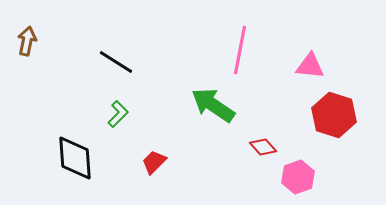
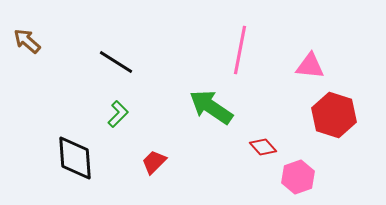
brown arrow: rotated 60 degrees counterclockwise
green arrow: moved 2 px left, 2 px down
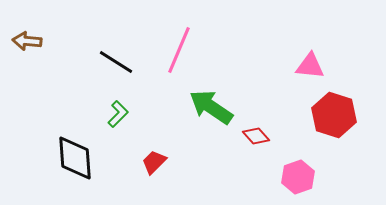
brown arrow: rotated 36 degrees counterclockwise
pink line: moved 61 px left; rotated 12 degrees clockwise
red diamond: moved 7 px left, 11 px up
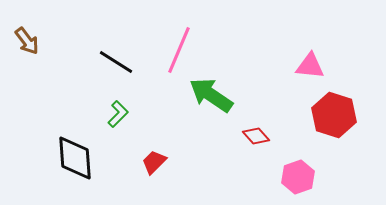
brown arrow: rotated 132 degrees counterclockwise
green arrow: moved 12 px up
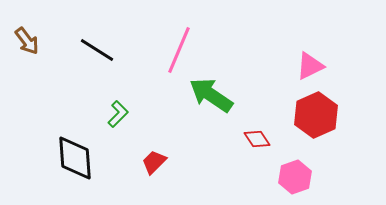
black line: moved 19 px left, 12 px up
pink triangle: rotated 32 degrees counterclockwise
red hexagon: moved 18 px left; rotated 18 degrees clockwise
red diamond: moved 1 px right, 3 px down; rotated 8 degrees clockwise
pink hexagon: moved 3 px left
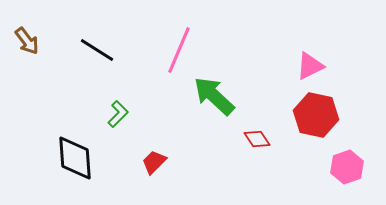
green arrow: moved 3 px right, 1 px down; rotated 9 degrees clockwise
red hexagon: rotated 24 degrees counterclockwise
pink hexagon: moved 52 px right, 10 px up
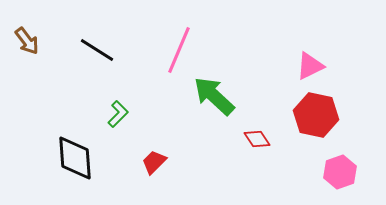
pink hexagon: moved 7 px left, 5 px down
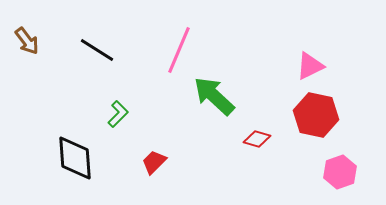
red diamond: rotated 40 degrees counterclockwise
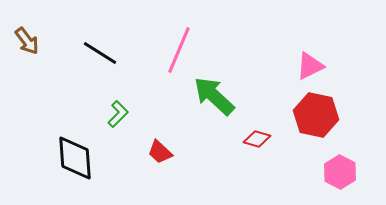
black line: moved 3 px right, 3 px down
red trapezoid: moved 6 px right, 10 px up; rotated 92 degrees counterclockwise
pink hexagon: rotated 12 degrees counterclockwise
